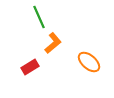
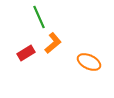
orange ellipse: rotated 15 degrees counterclockwise
red rectangle: moved 4 px left, 14 px up
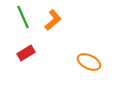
green line: moved 16 px left
orange L-shape: moved 23 px up
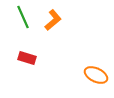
red rectangle: moved 1 px right, 5 px down; rotated 48 degrees clockwise
orange ellipse: moved 7 px right, 13 px down
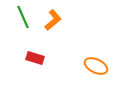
red rectangle: moved 8 px right
orange ellipse: moved 9 px up
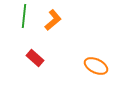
green line: moved 1 px right, 1 px up; rotated 30 degrees clockwise
red rectangle: rotated 24 degrees clockwise
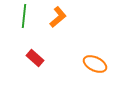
orange L-shape: moved 5 px right, 3 px up
orange ellipse: moved 1 px left, 2 px up
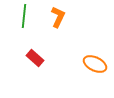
orange L-shape: rotated 25 degrees counterclockwise
